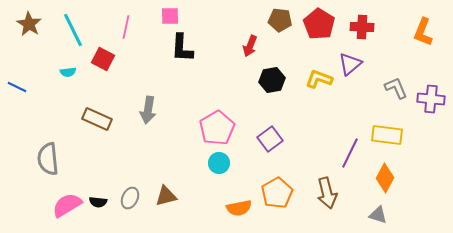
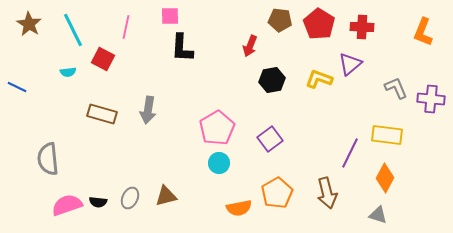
brown rectangle: moved 5 px right, 5 px up; rotated 8 degrees counterclockwise
pink semicircle: rotated 12 degrees clockwise
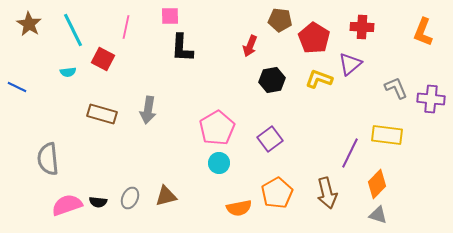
red pentagon: moved 5 px left, 14 px down
orange diamond: moved 8 px left, 6 px down; rotated 16 degrees clockwise
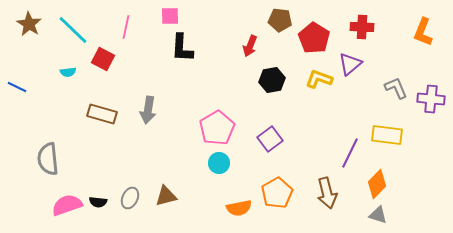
cyan line: rotated 20 degrees counterclockwise
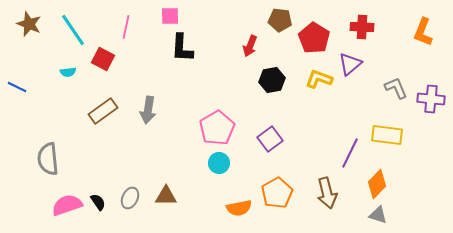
brown star: rotated 10 degrees counterclockwise
cyan line: rotated 12 degrees clockwise
brown rectangle: moved 1 px right, 3 px up; rotated 52 degrees counterclockwise
brown triangle: rotated 15 degrees clockwise
black semicircle: rotated 132 degrees counterclockwise
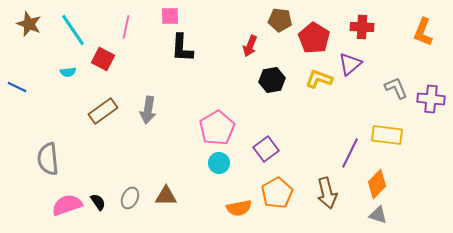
purple square: moved 4 px left, 10 px down
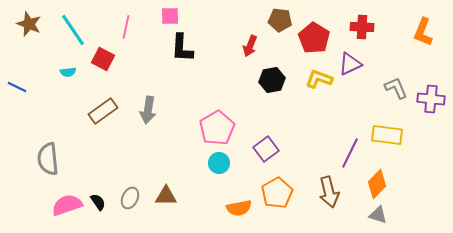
purple triangle: rotated 15 degrees clockwise
brown arrow: moved 2 px right, 1 px up
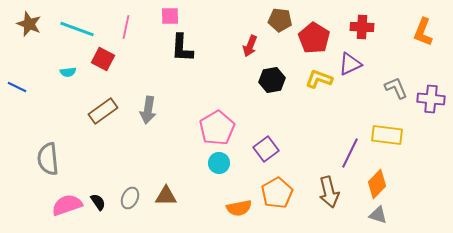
cyan line: moved 4 px right, 1 px up; rotated 36 degrees counterclockwise
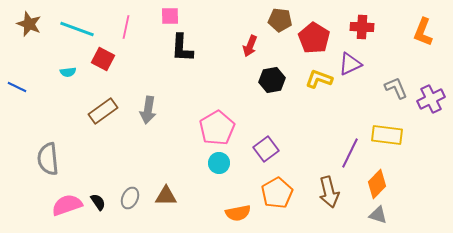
purple cross: rotated 32 degrees counterclockwise
orange semicircle: moved 1 px left, 5 px down
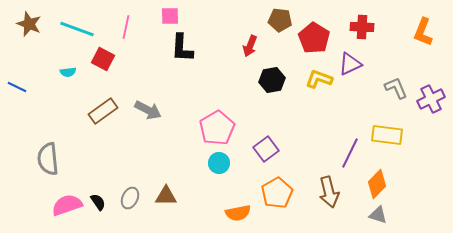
gray arrow: rotated 72 degrees counterclockwise
